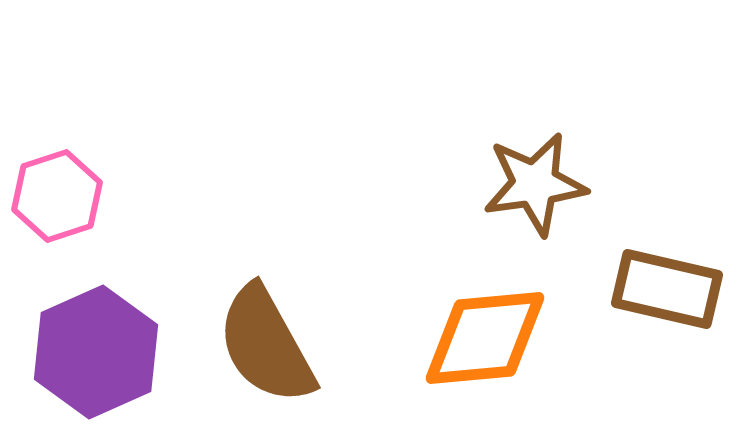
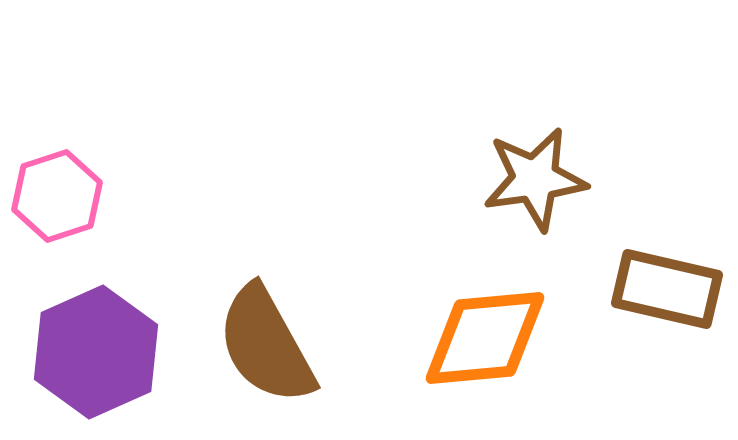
brown star: moved 5 px up
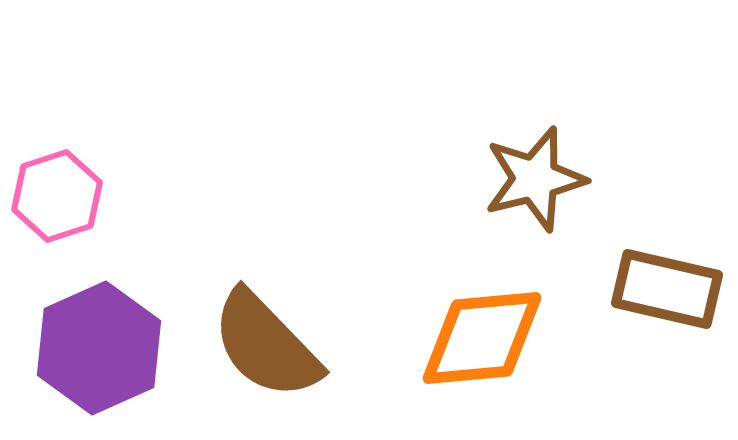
brown star: rotated 6 degrees counterclockwise
orange diamond: moved 3 px left
brown semicircle: rotated 15 degrees counterclockwise
purple hexagon: moved 3 px right, 4 px up
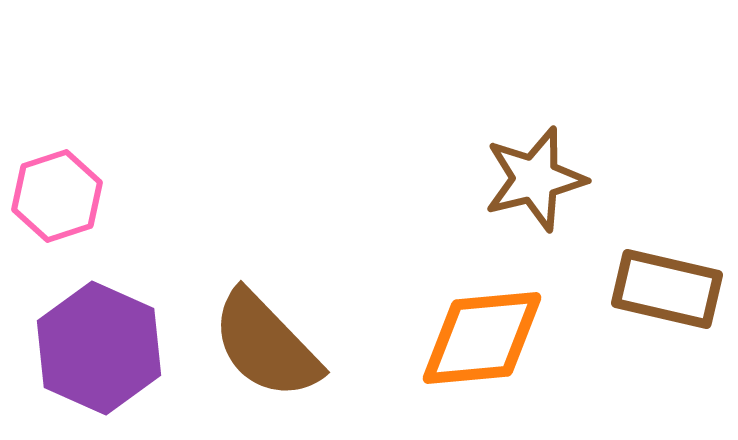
purple hexagon: rotated 12 degrees counterclockwise
